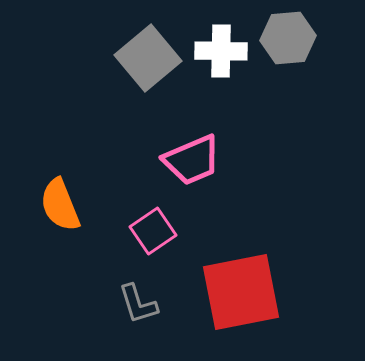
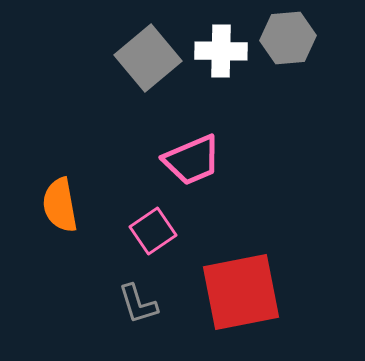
orange semicircle: rotated 12 degrees clockwise
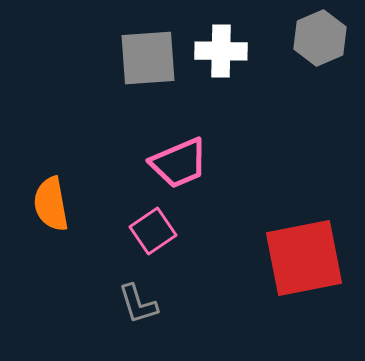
gray hexagon: moved 32 px right; rotated 18 degrees counterclockwise
gray square: rotated 36 degrees clockwise
pink trapezoid: moved 13 px left, 3 px down
orange semicircle: moved 9 px left, 1 px up
red square: moved 63 px right, 34 px up
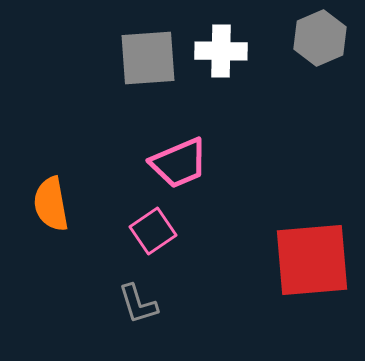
red square: moved 8 px right, 2 px down; rotated 6 degrees clockwise
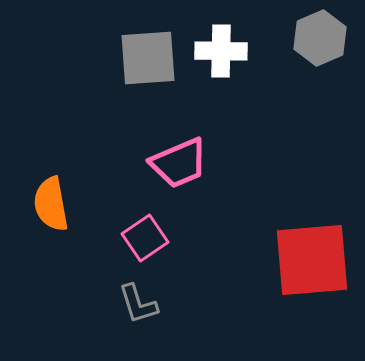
pink square: moved 8 px left, 7 px down
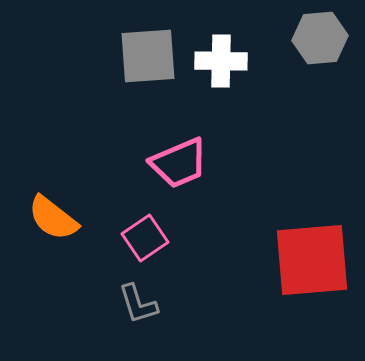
gray hexagon: rotated 18 degrees clockwise
white cross: moved 10 px down
gray square: moved 2 px up
orange semicircle: moved 2 px right, 14 px down; rotated 42 degrees counterclockwise
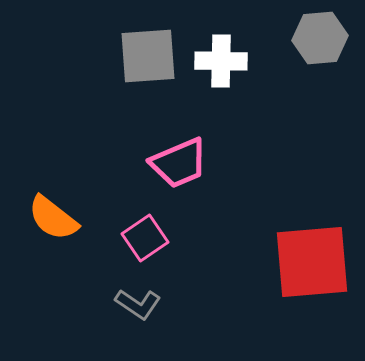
red square: moved 2 px down
gray L-shape: rotated 39 degrees counterclockwise
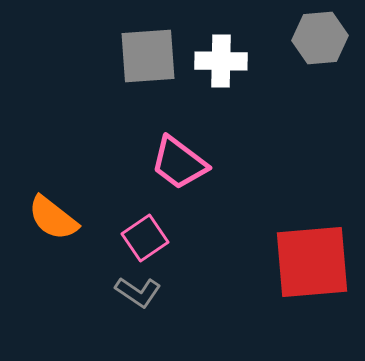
pink trapezoid: rotated 60 degrees clockwise
gray L-shape: moved 12 px up
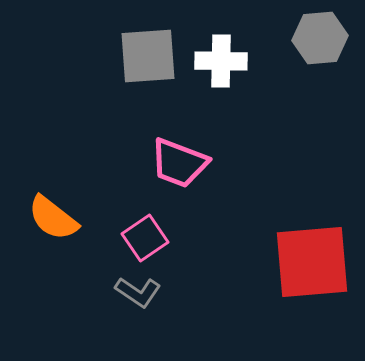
pink trapezoid: rotated 16 degrees counterclockwise
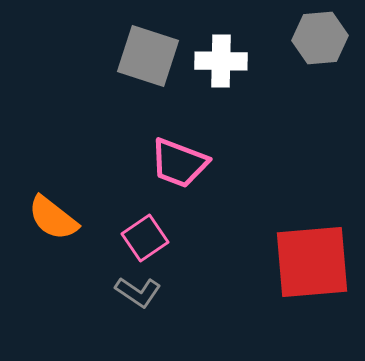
gray square: rotated 22 degrees clockwise
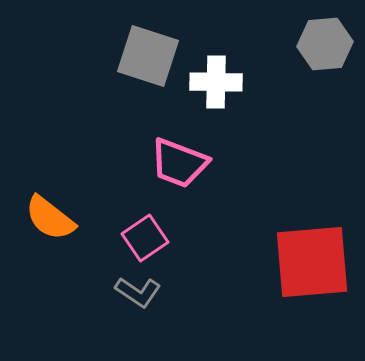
gray hexagon: moved 5 px right, 6 px down
white cross: moved 5 px left, 21 px down
orange semicircle: moved 3 px left
